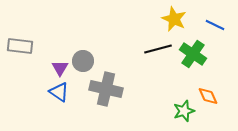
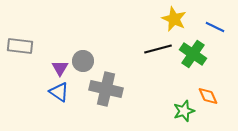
blue line: moved 2 px down
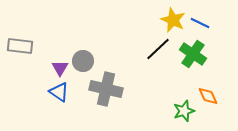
yellow star: moved 1 px left, 1 px down
blue line: moved 15 px left, 4 px up
black line: rotated 28 degrees counterclockwise
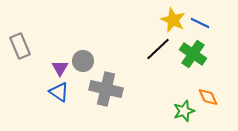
gray rectangle: rotated 60 degrees clockwise
orange diamond: moved 1 px down
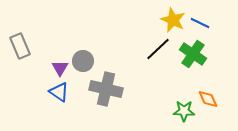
orange diamond: moved 2 px down
green star: rotated 20 degrees clockwise
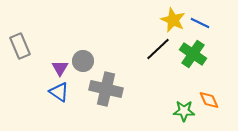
orange diamond: moved 1 px right, 1 px down
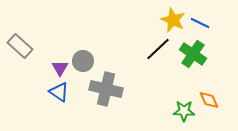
gray rectangle: rotated 25 degrees counterclockwise
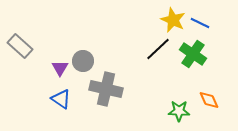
blue triangle: moved 2 px right, 7 px down
green star: moved 5 px left
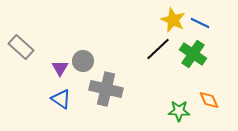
gray rectangle: moved 1 px right, 1 px down
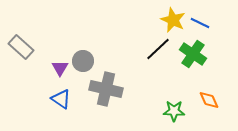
green star: moved 5 px left
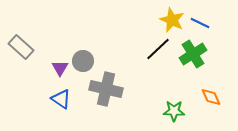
yellow star: moved 1 px left
green cross: rotated 24 degrees clockwise
orange diamond: moved 2 px right, 3 px up
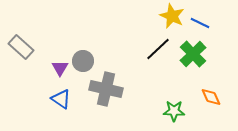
yellow star: moved 4 px up
green cross: rotated 12 degrees counterclockwise
